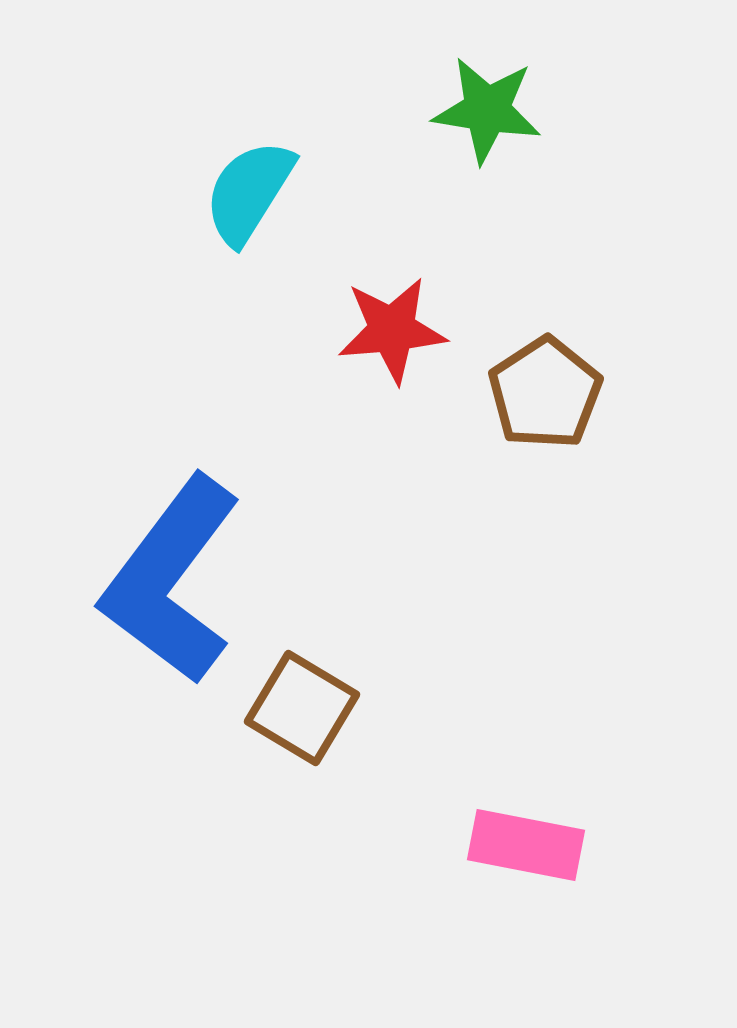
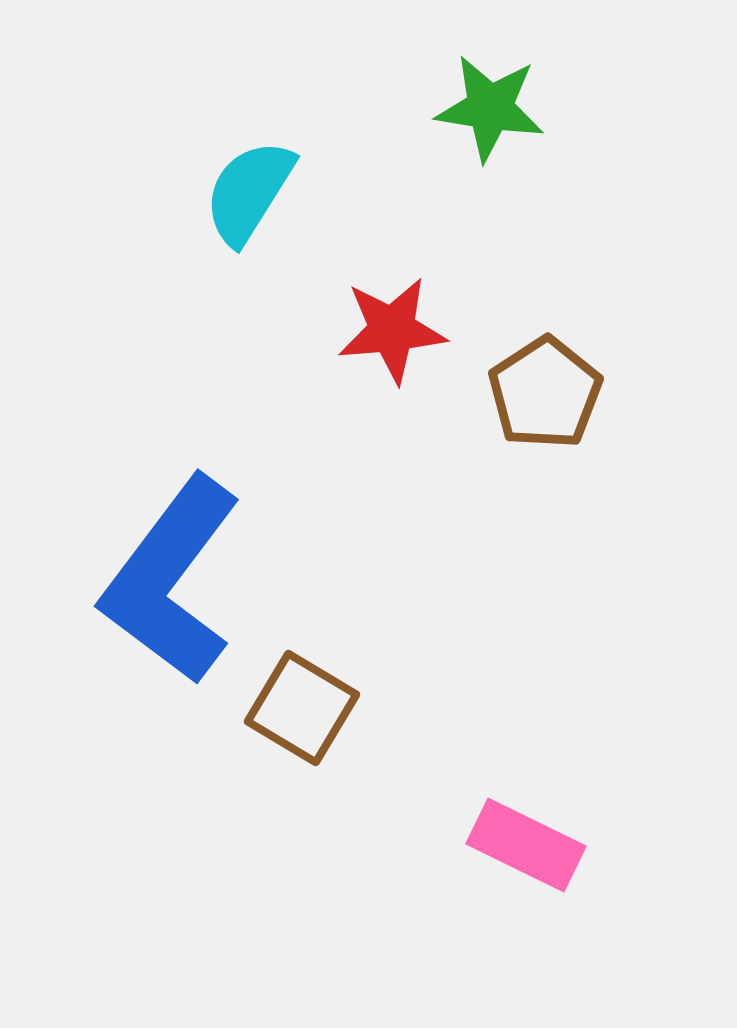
green star: moved 3 px right, 2 px up
pink rectangle: rotated 15 degrees clockwise
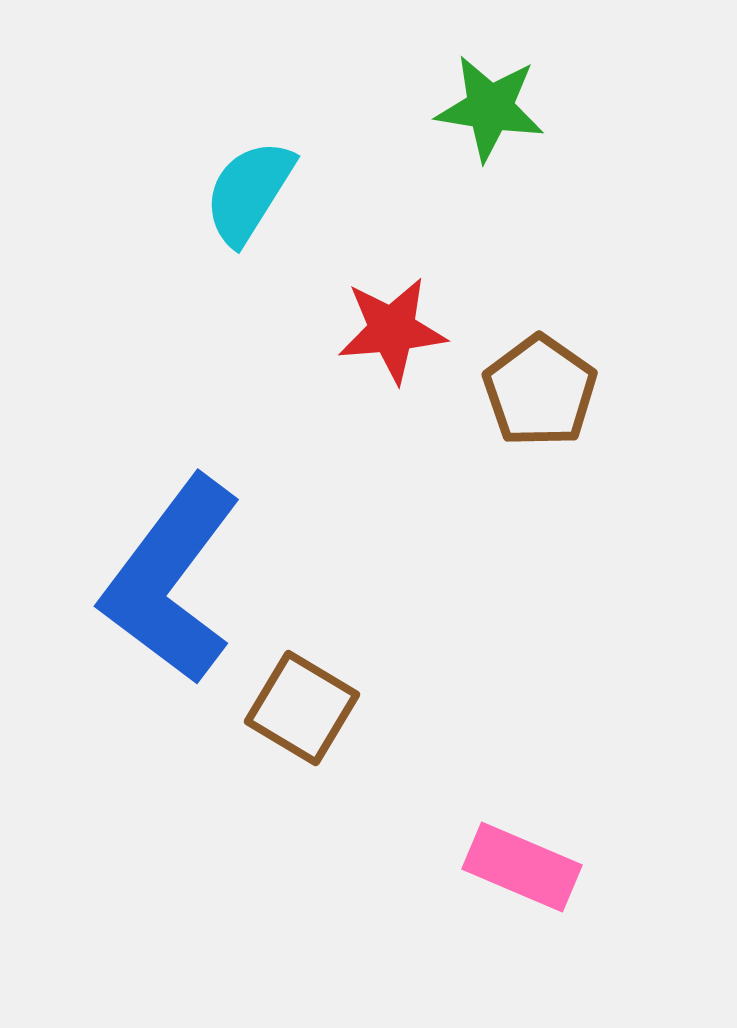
brown pentagon: moved 5 px left, 2 px up; rotated 4 degrees counterclockwise
pink rectangle: moved 4 px left, 22 px down; rotated 3 degrees counterclockwise
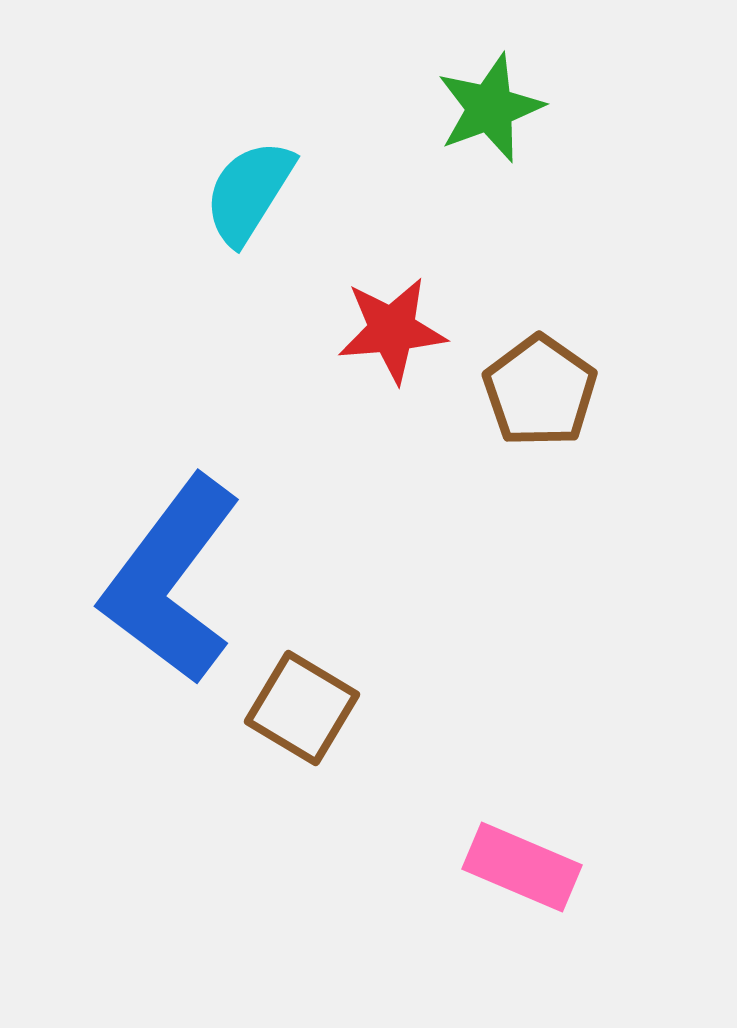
green star: rotated 29 degrees counterclockwise
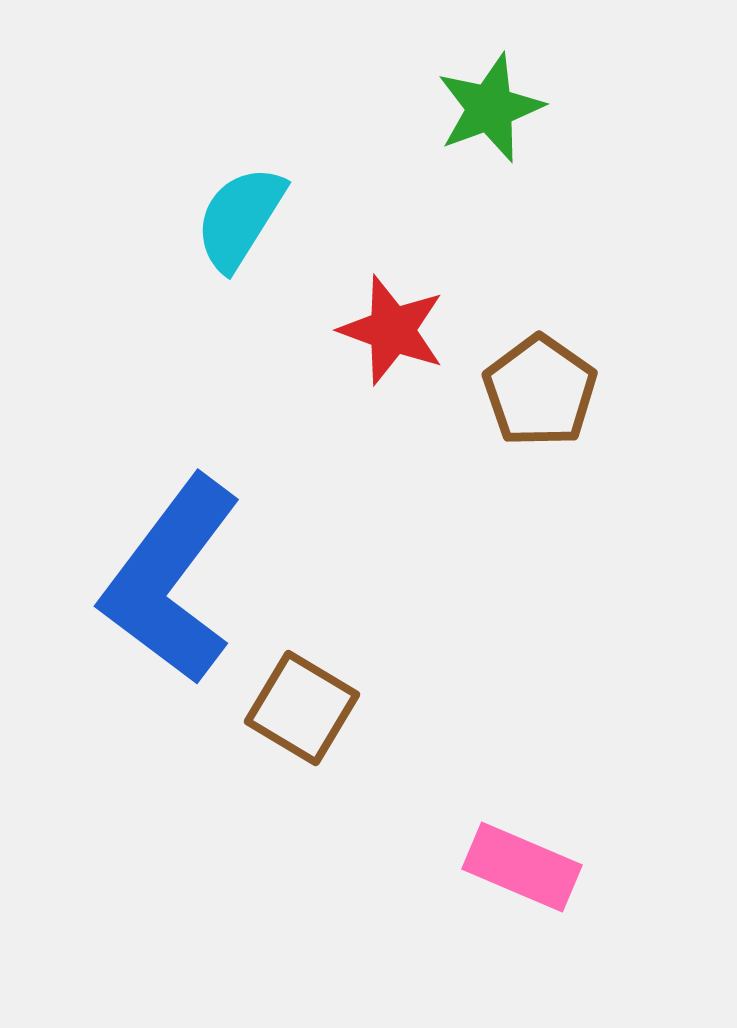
cyan semicircle: moved 9 px left, 26 px down
red star: rotated 25 degrees clockwise
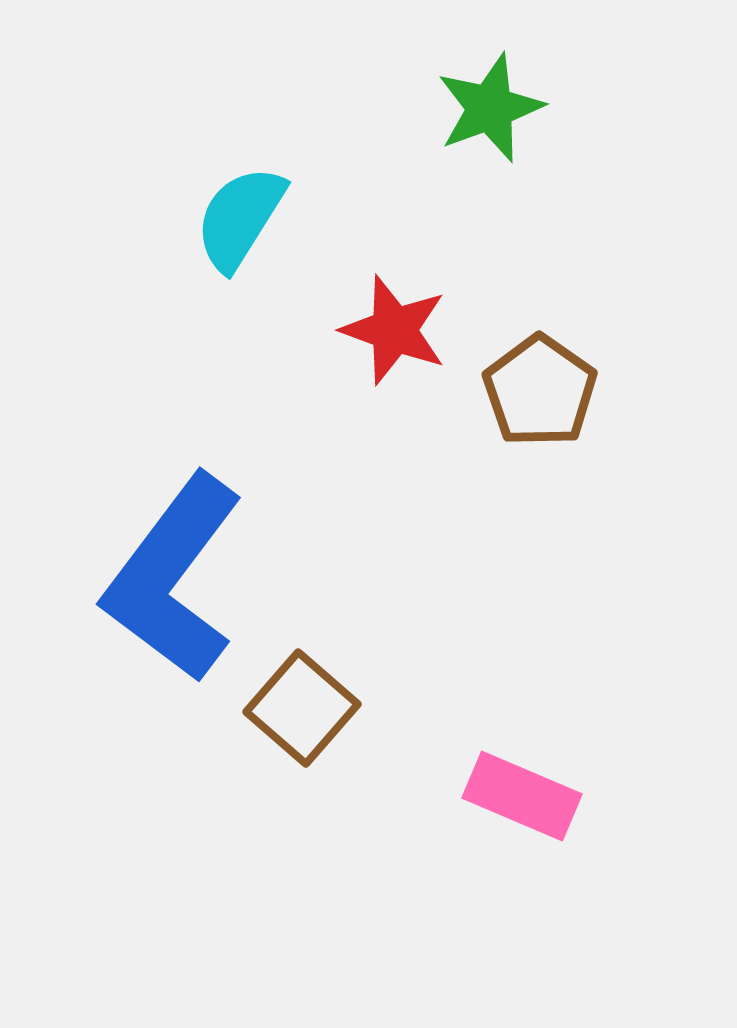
red star: moved 2 px right
blue L-shape: moved 2 px right, 2 px up
brown square: rotated 10 degrees clockwise
pink rectangle: moved 71 px up
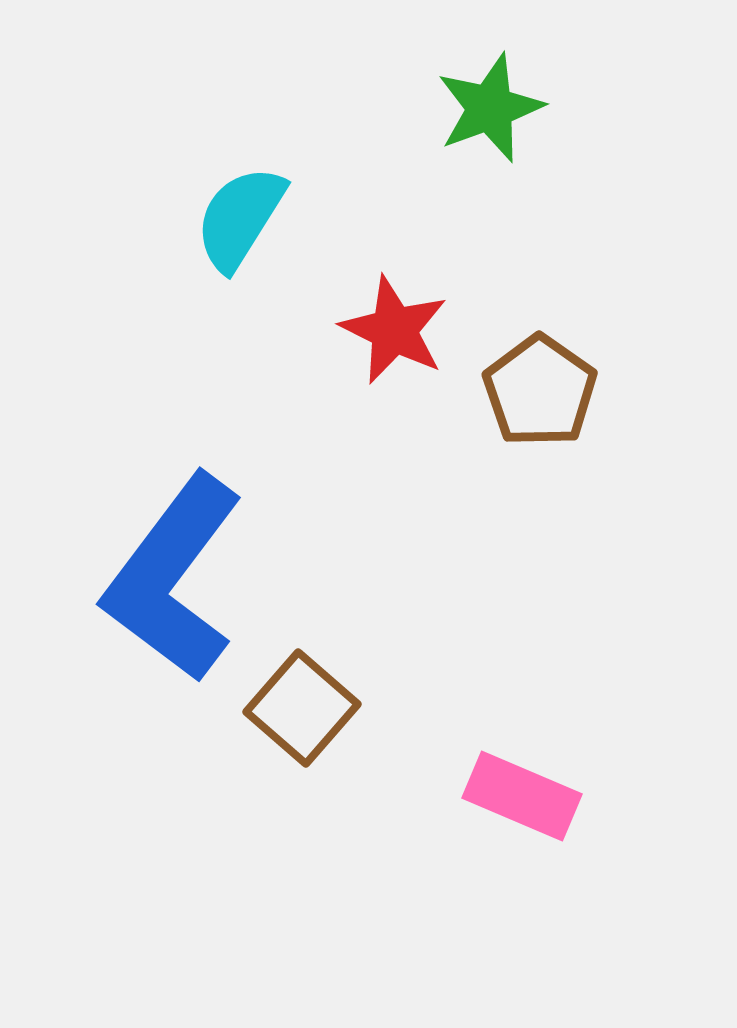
red star: rotated 6 degrees clockwise
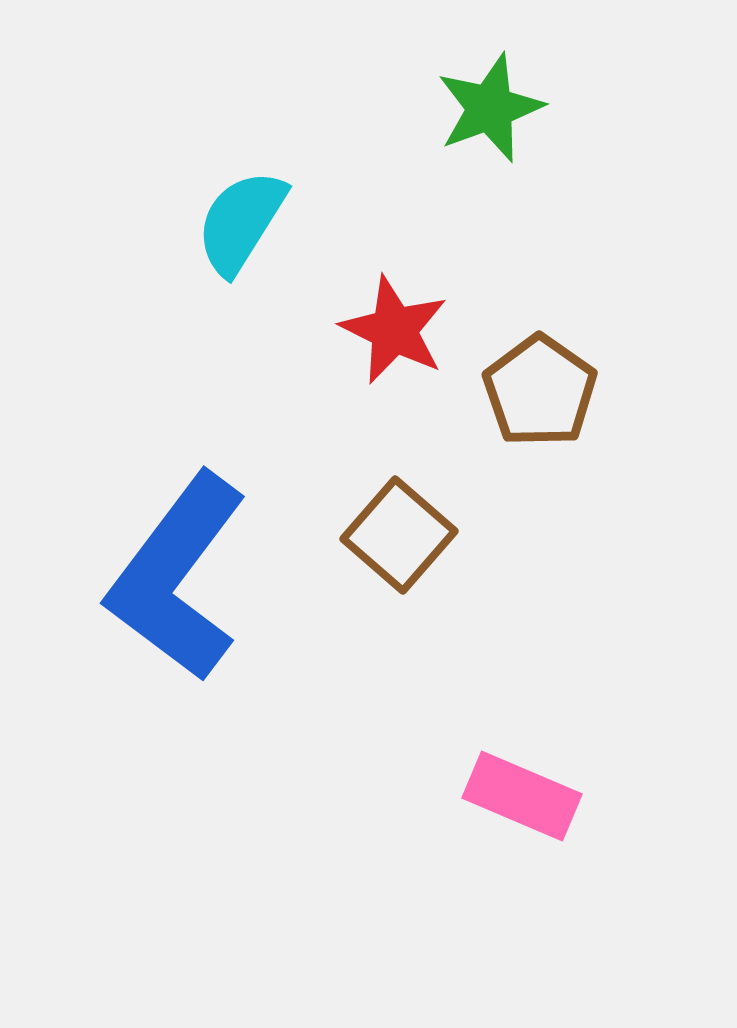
cyan semicircle: moved 1 px right, 4 px down
blue L-shape: moved 4 px right, 1 px up
brown square: moved 97 px right, 173 px up
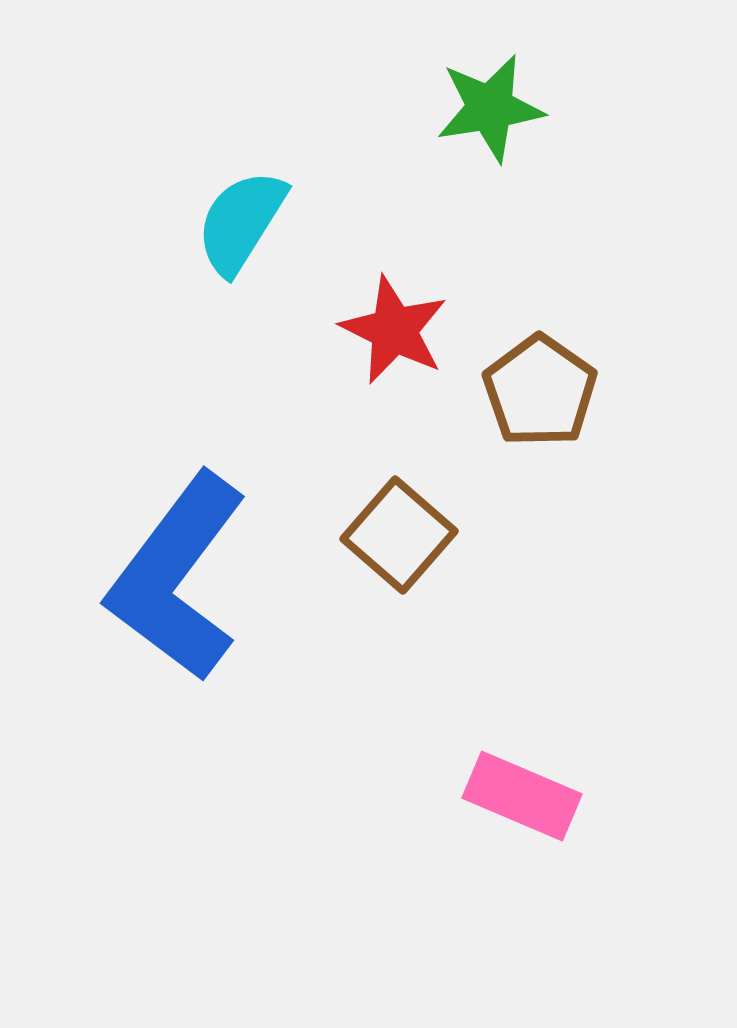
green star: rotated 11 degrees clockwise
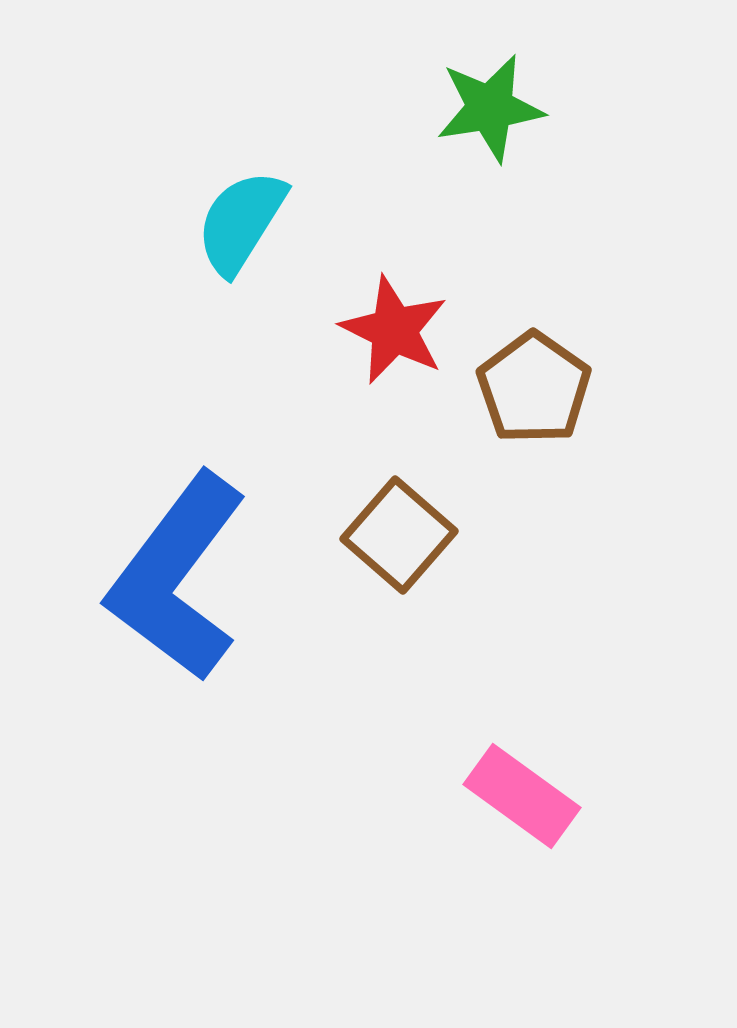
brown pentagon: moved 6 px left, 3 px up
pink rectangle: rotated 13 degrees clockwise
